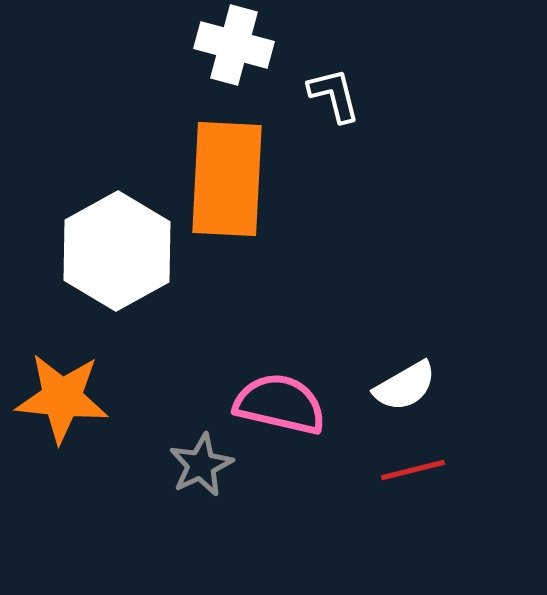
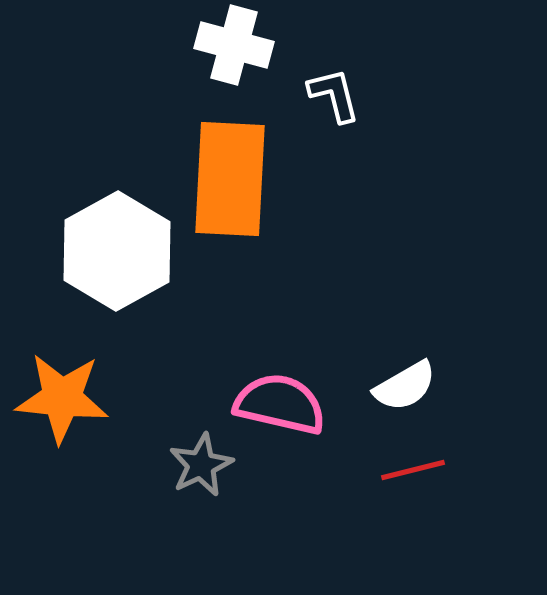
orange rectangle: moved 3 px right
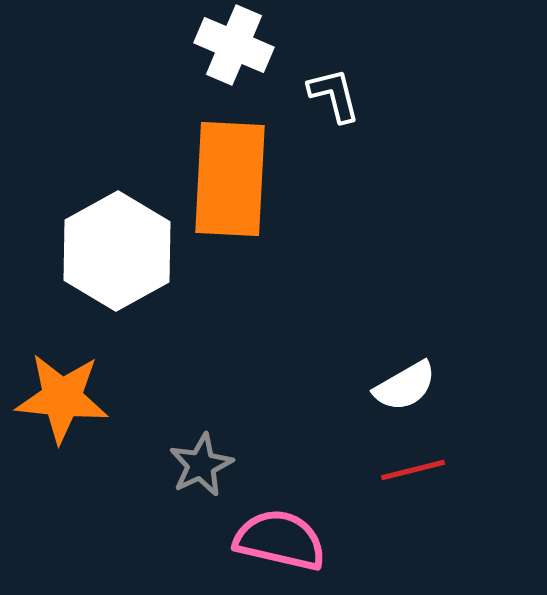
white cross: rotated 8 degrees clockwise
pink semicircle: moved 136 px down
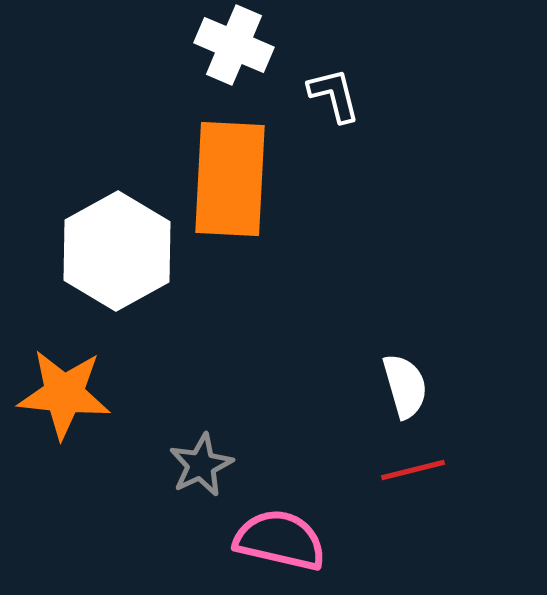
white semicircle: rotated 76 degrees counterclockwise
orange star: moved 2 px right, 4 px up
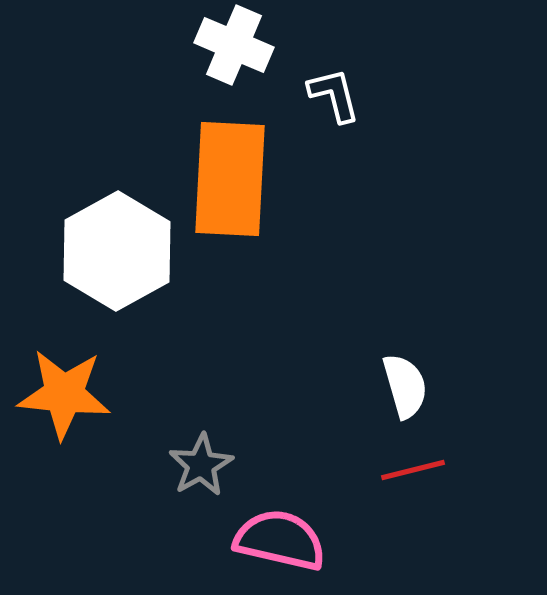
gray star: rotated 4 degrees counterclockwise
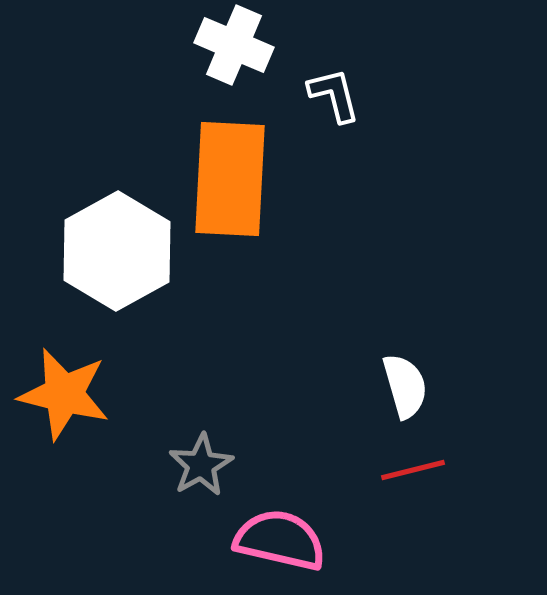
orange star: rotated 8 degrees clockwise
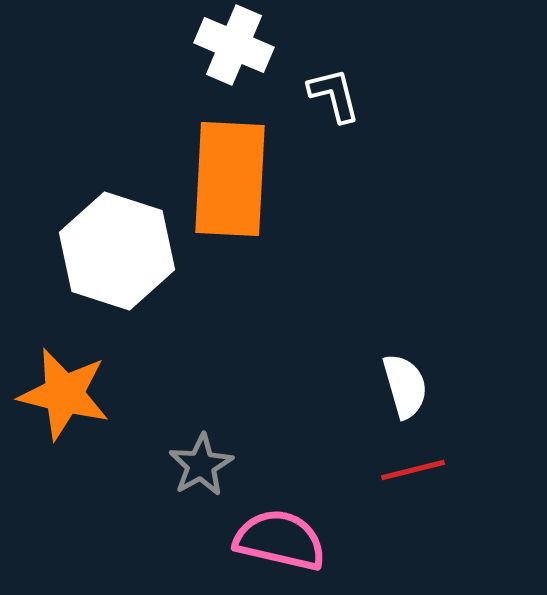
white hexagon: rotated 13 degrees counterclockwise
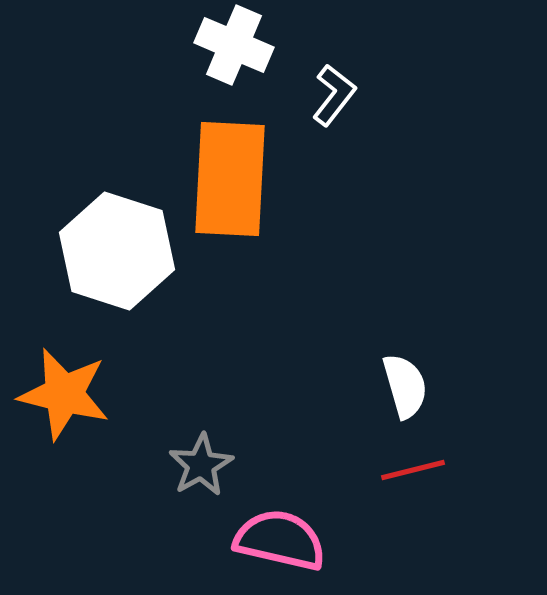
white L-shape: rotated 52 degrees clockwise
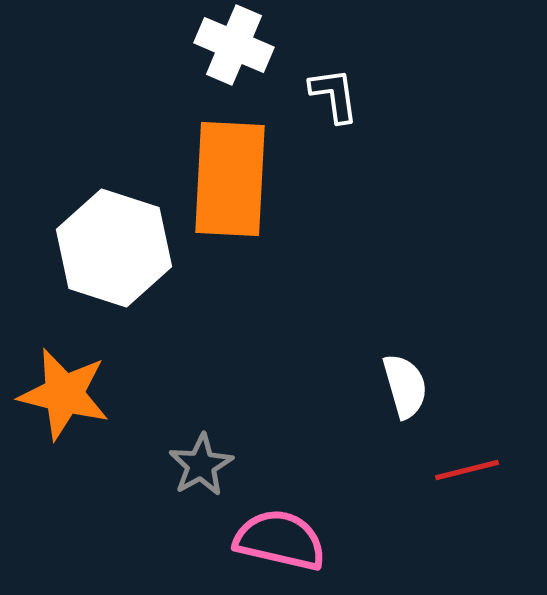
white L-shape: rotated 46 degrees counterclockwise
white hexagon: moved 3 px left, 3 px up
red line: moved 54 px right
